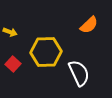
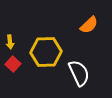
yellow arrow: moved 10 px down; rotated 64 degrees clockwise
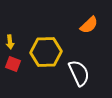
red square: rotated 21 degrees counterclockwise
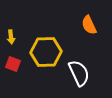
orange semicircle: rotated 108 degrees clockwise
yellow arrow: moved 1 px right, 5 px up
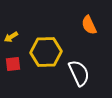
yellow arrow: rotated 64 degrees clockwise
red square: rotated 28 degrees counterclockwise
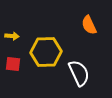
yellow arrow: moved 1 px right, 1 px up; rotated 144 degrees counterclockwise
red square: rotated 14 degrees clockwise
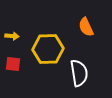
orange semicircle: moved 3 px left, 2 px down
yellow hexagon: moved 2 px right, 3 px up
white semicircle: rotated 16 degrees clockwise
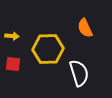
orange semicircle: moved 1 px left, 1 px down
white semicircle: rotated 8 degrees counterclockwise
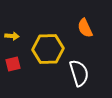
red square: rotated 21 degrees counterclockwise
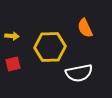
yellow hexagon: moved 2 px right, 2 px up
white semicircle: rotated 96 degrees clockwise
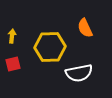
yellow arrow: rotated 88 degrees counterclockwise
